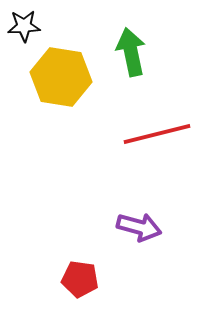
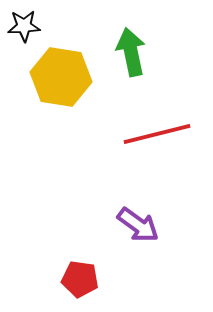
purple arrow: moved 1 px left, 2 px up; rotated 21 degrees clockwise
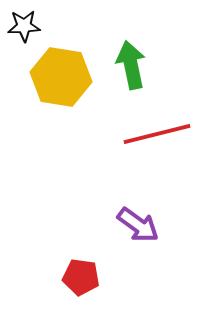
green arrow: moved 13 px down
red pentagon: moved 1 px right, 2 px up
